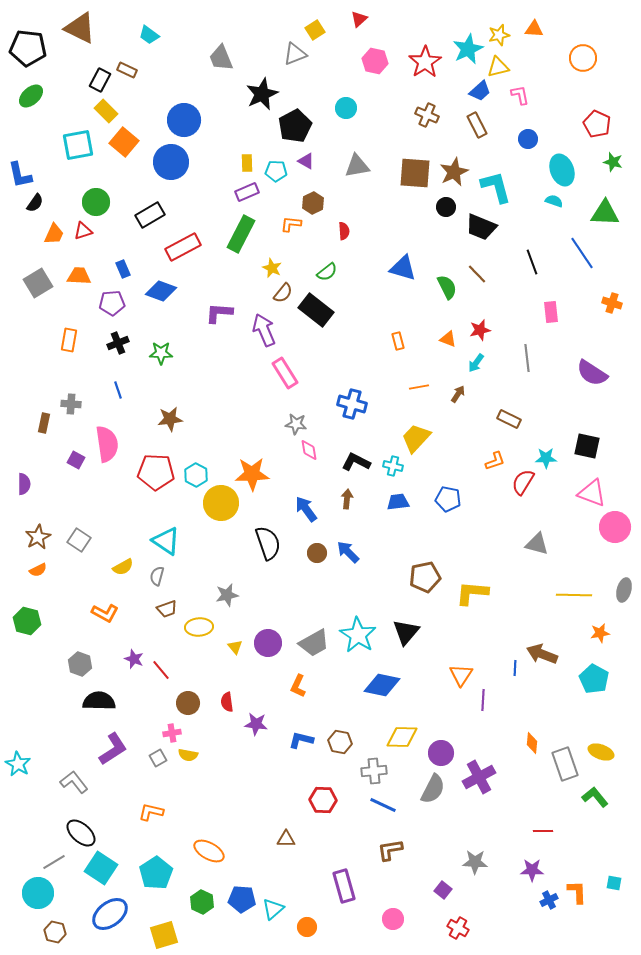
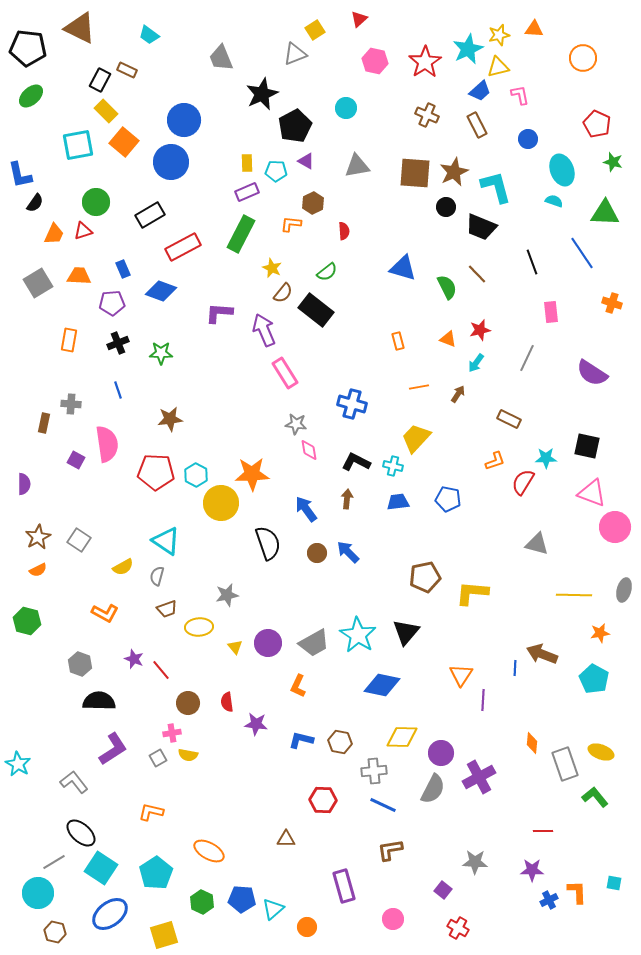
gray line at (527, 358): rotated 32 degrees clockwise
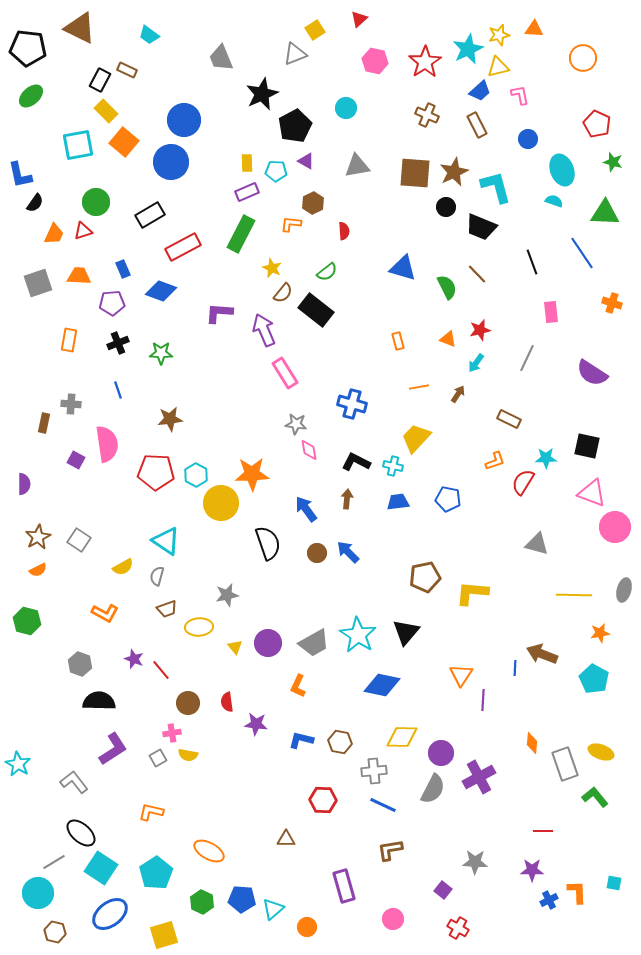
gray square at (38, 283): rotated 12 degrees clockwise
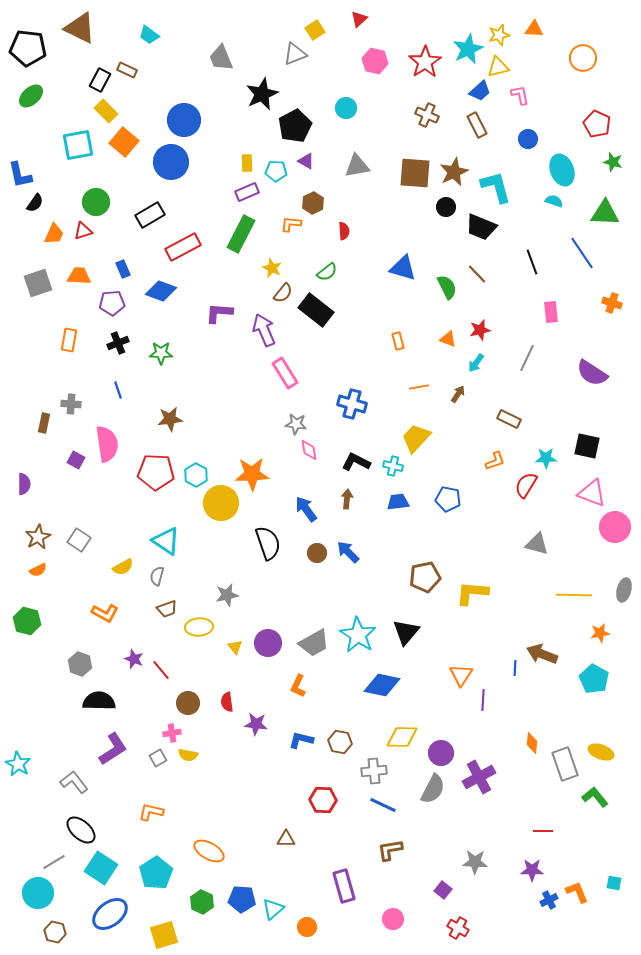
red semicircle at (523, 482): moved 3 px right, 3 px down
black ellipse at (81, 833): moved 3 px up
orange L-shape at (577, 892): rotated 20 degrees counterclockwise
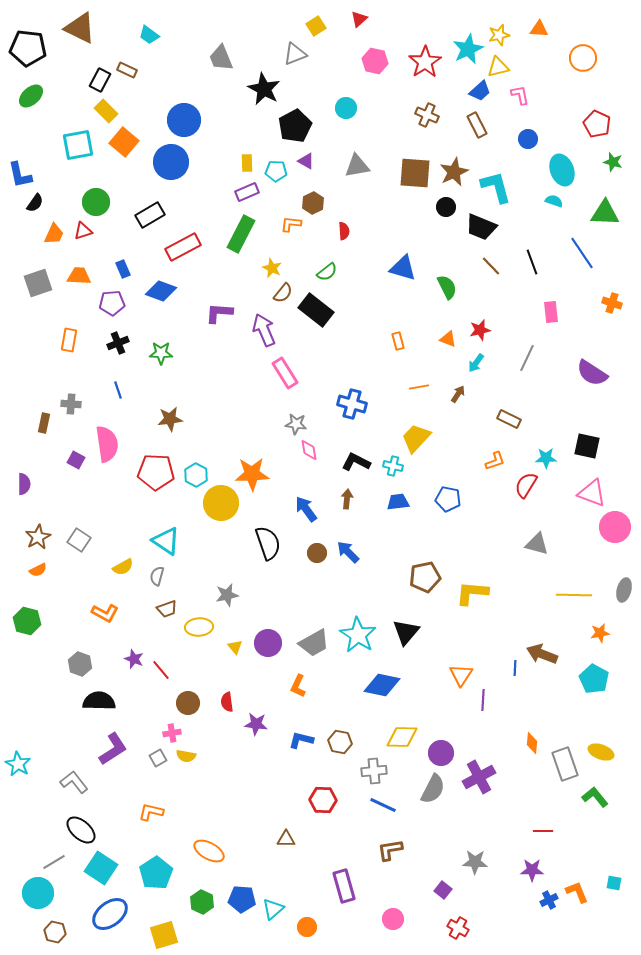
orange triangle at (534, 29): moved 5 px right
yellow square at (315, 30): moved 1 px right, 4 px up
black star at (262, 94): moved 2 px right, 5 px up; rotated 20 degrees counterclockwise
brown line at (477, 274): moved 14 px right, 8 px up
yellow semicircle at (188, 755): moved 2 px left, 1 px down
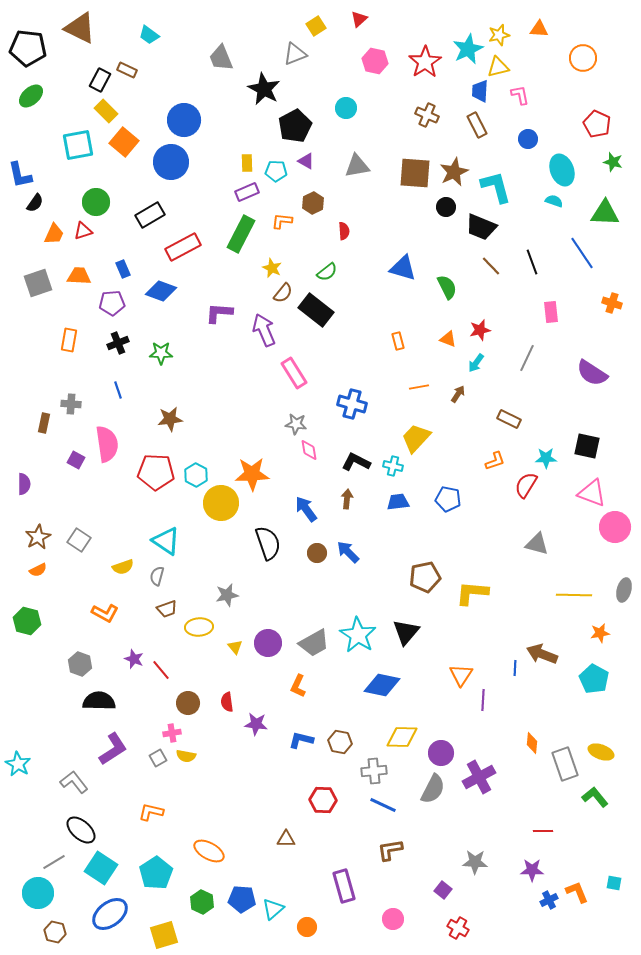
blue trapezoid at (480, 91): rotated 135 degrees clockwise
orange L-shape at (291, 224): moved 9 px left, 3 px up
pink rectangle at (285, 373): moved 9 px right
yellow semicircle at (123, 567): rotated 10 degrees clockwise
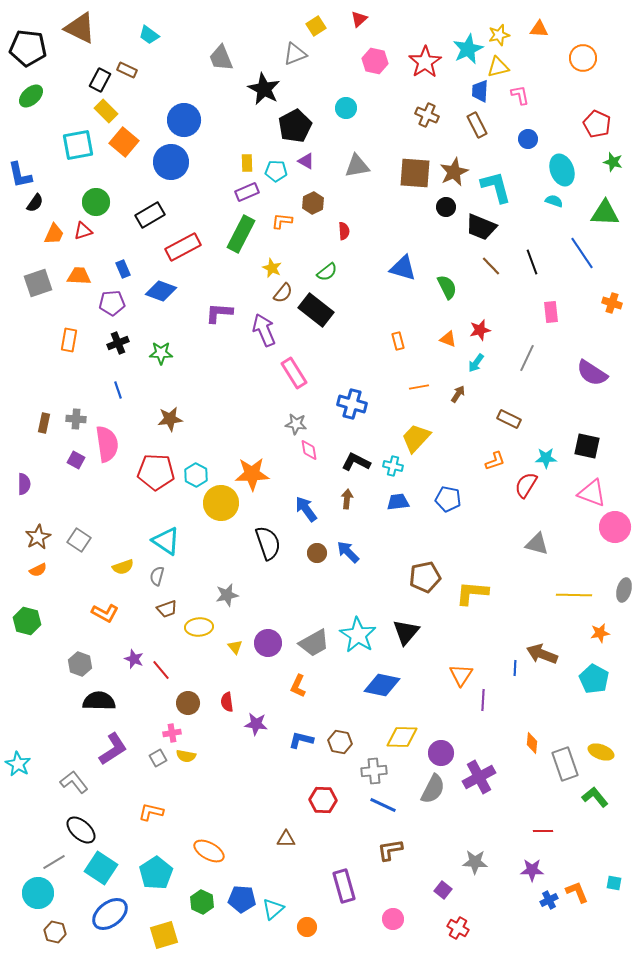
gray cross at (71, 404): moved 5 px right, 15 px down
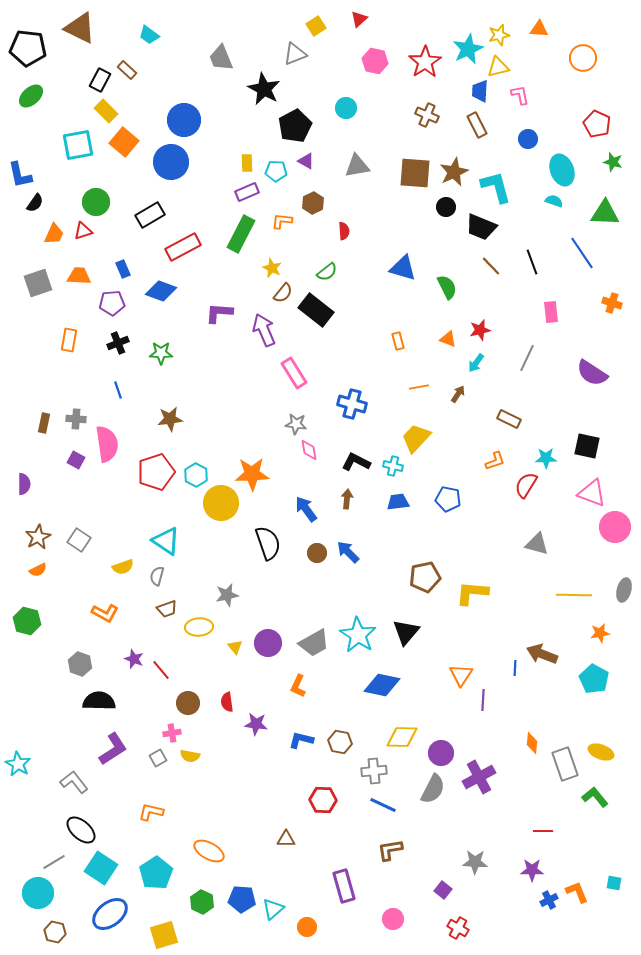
brown rectangle at (127, 70): rotated 18 degrees clockwise
red pentagon at (156, 472): rotated 21 degrees counterclockwise
yellow semicircle at (186, 756): moved 4 px right
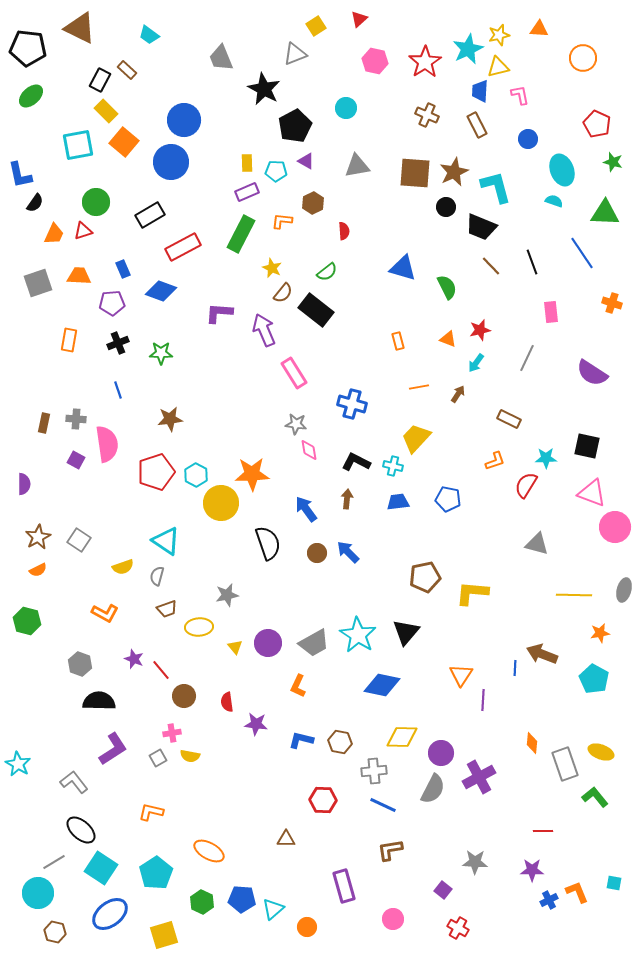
brown circle at (188, 703): moved 4 px left, 7 px up
